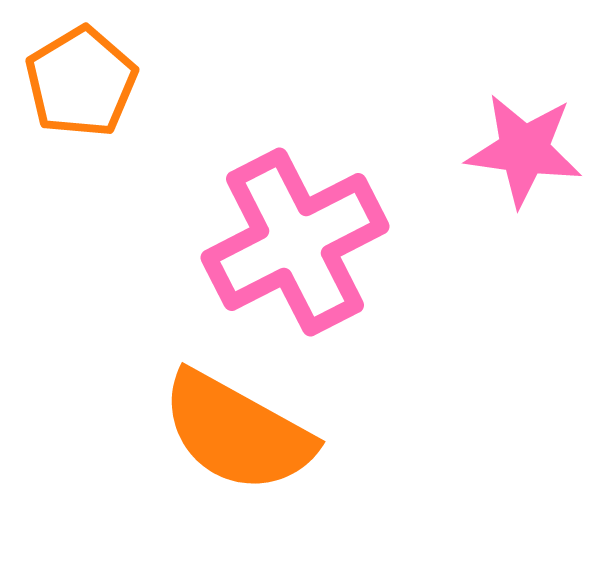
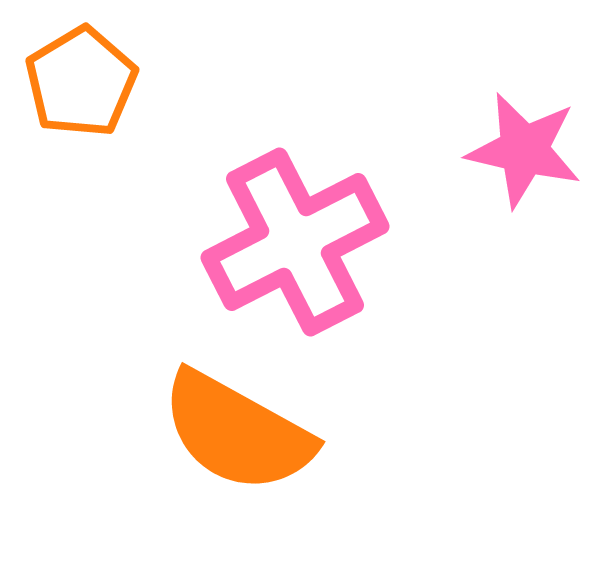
pink star: rotated 5 degrees clockwise
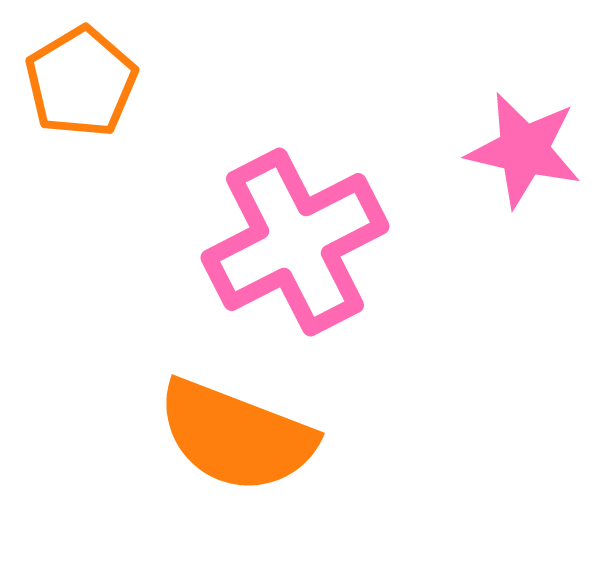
orange semicircle: moved 1 px left, 4 px down; rotated 8 degrees counterclockwise
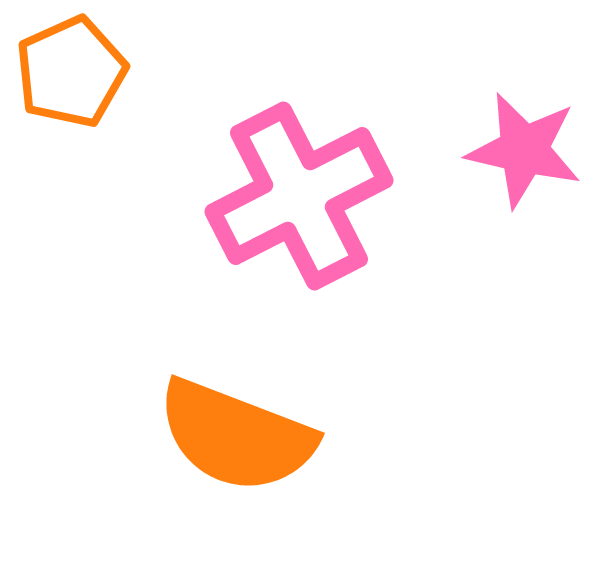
orange pentagon: moved 10 px left, 10 px up; rotated 7 degrees clockwise
pink cross: moved 4 px right, 46 px up
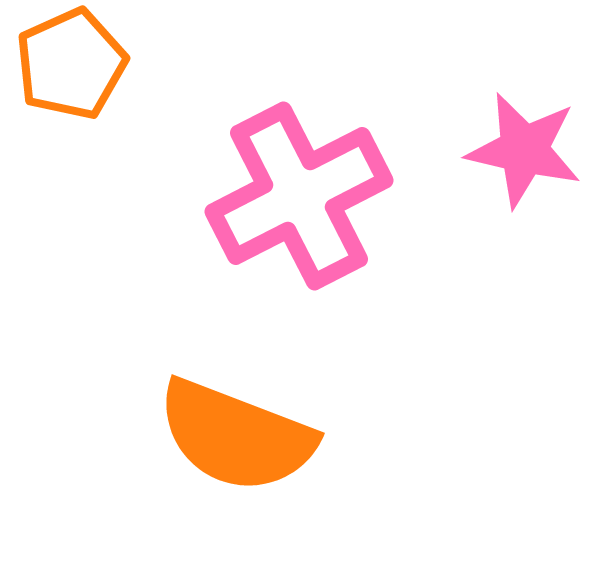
orange pentagon: moved 8 px up
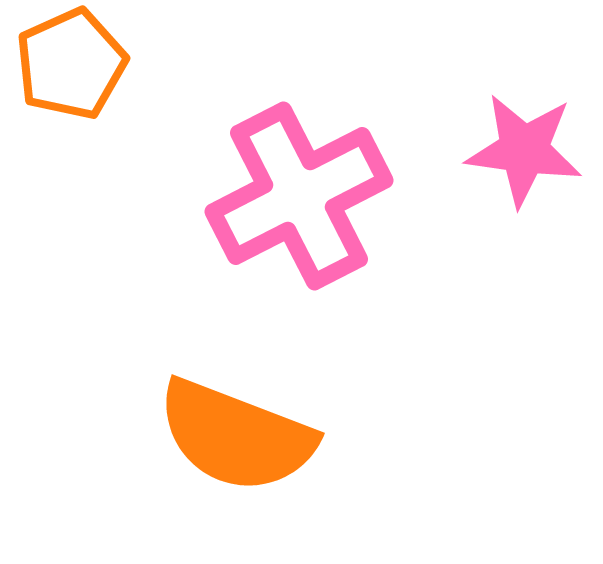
pink star: rotated 5 degrees counterclockwise
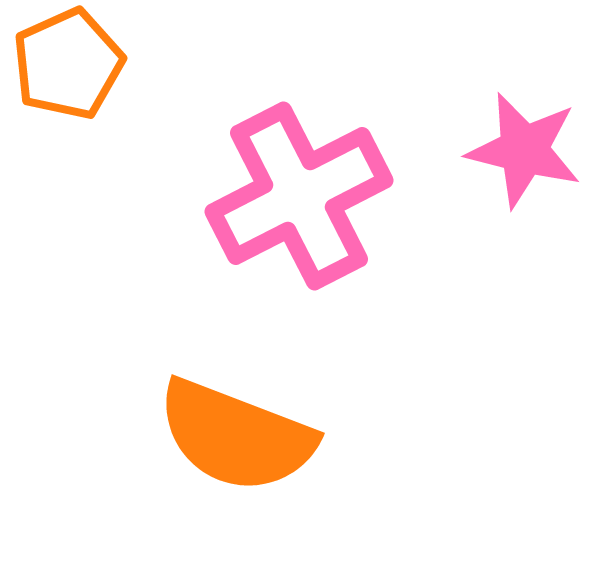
orange pentagon: moved 3 px left
pink star: rotated 6 degrees clockwise
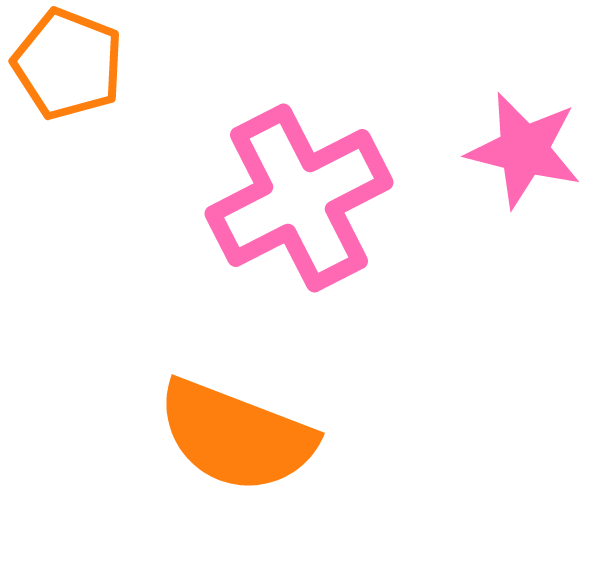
orange pentagon: rotated 27 degrees counterclockwise
pink cross: moved 2 px down
